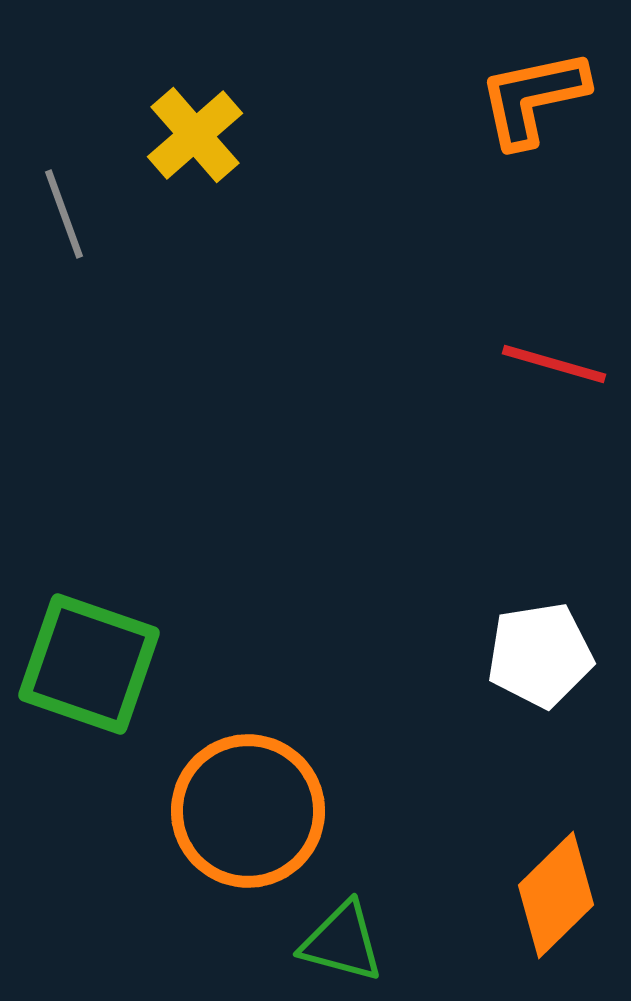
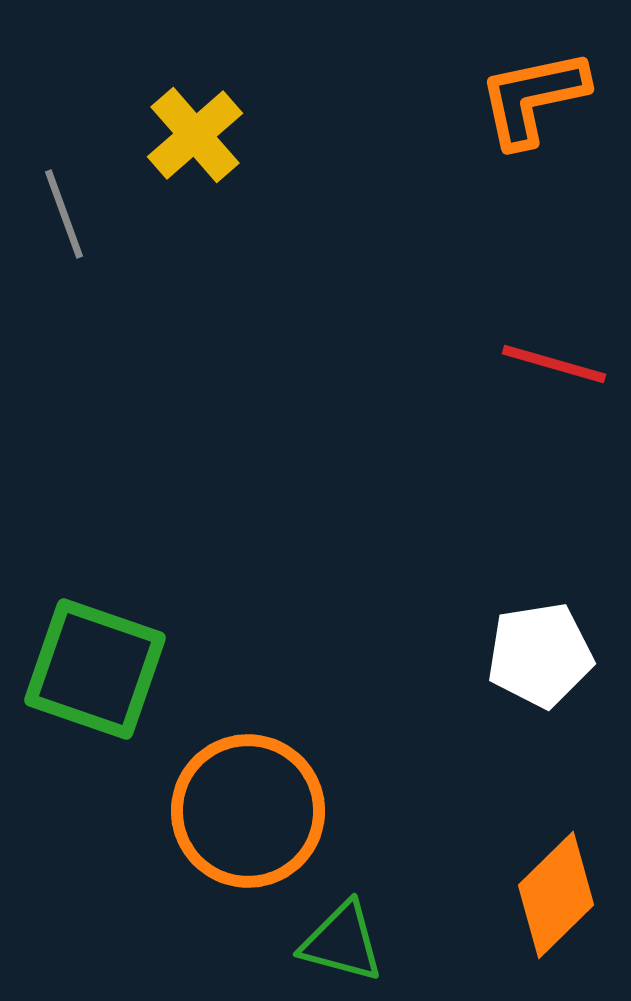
green square: moved 6 px right, 5 px down
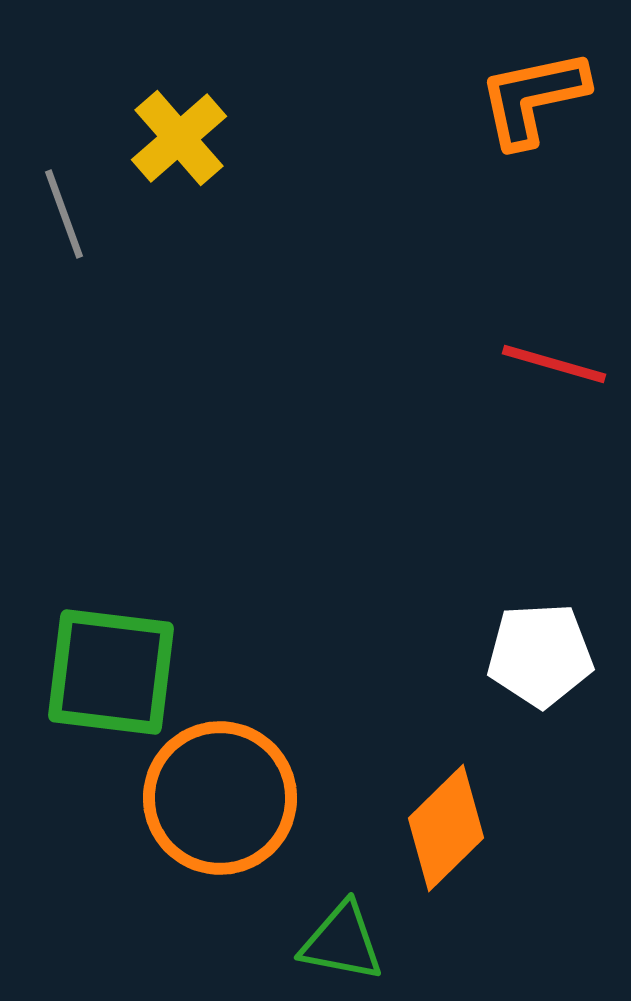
yellow cross: moved 16 px left, 3 px down
white pentagon: rotated 6 degrees clockwise
green square: moved 16 px right, 3 px down; rotated 12 degrees counterclockwise
orange circle: moved 28 px left, 13 px up
orange diamond: moved 110 px left, 67 px up
green triangle: rotated 4 degrees counterclockwise
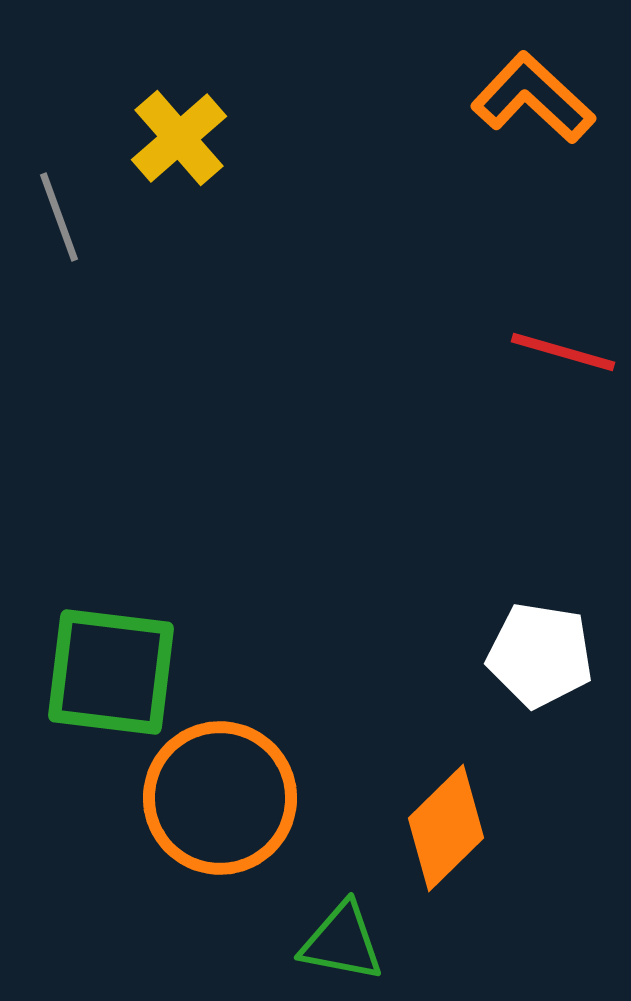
orange L-shape: rotated 55 degrees clockwise
gray line: moved 5 px left, 3 px down
red line: moved 9 px right, 12 px up
white pentagon: rotated 12 degrees clockwise
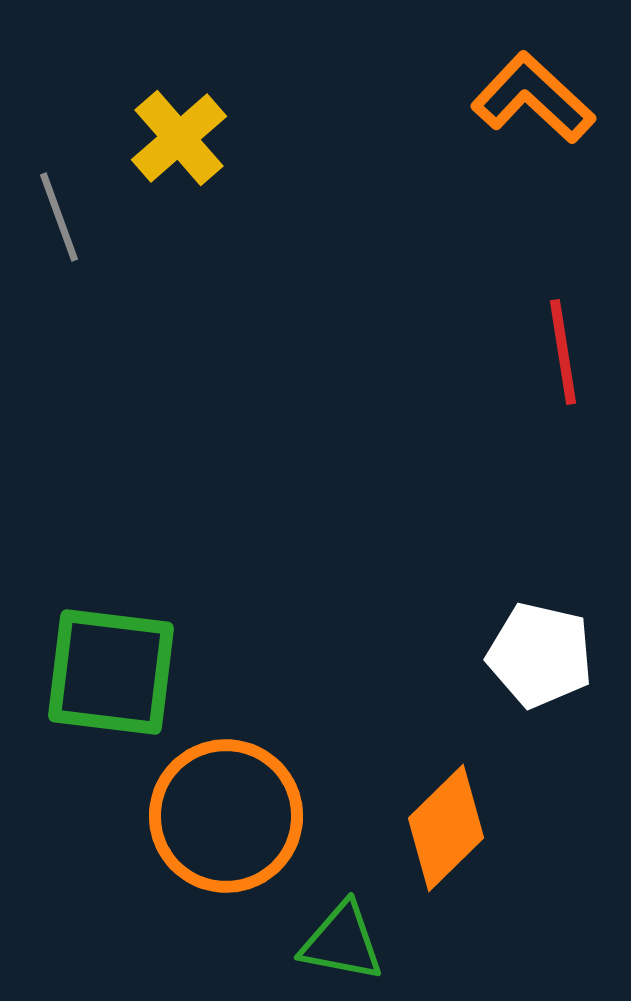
red line: rotated 65 degrees clockwise
white pentagon: rotated 4 degrees clockwise
orange circle: moved 6 px right, 18 px down
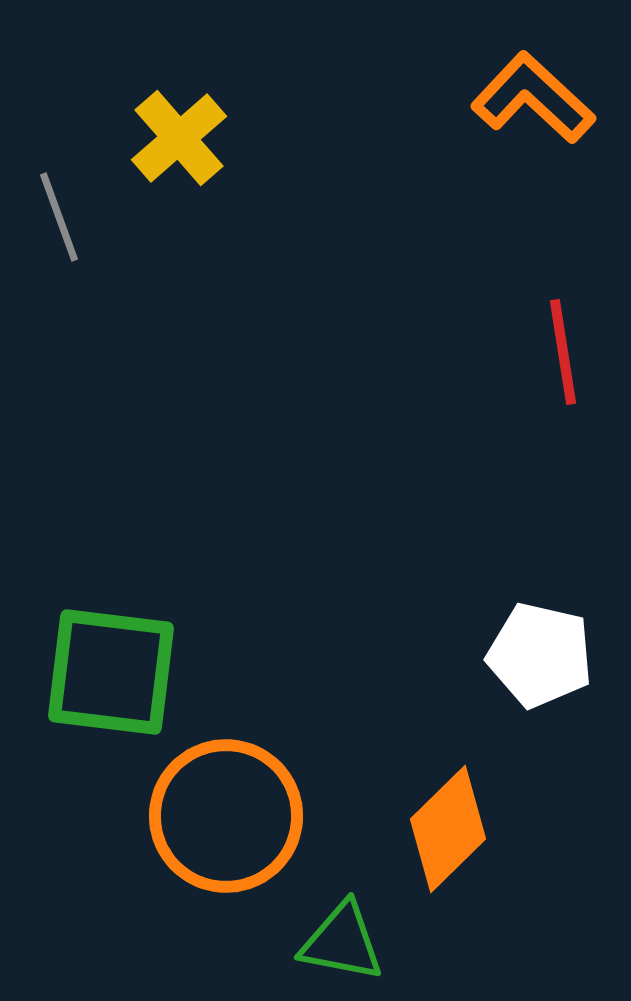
orange diamond: moved 2 px right, 1 px down
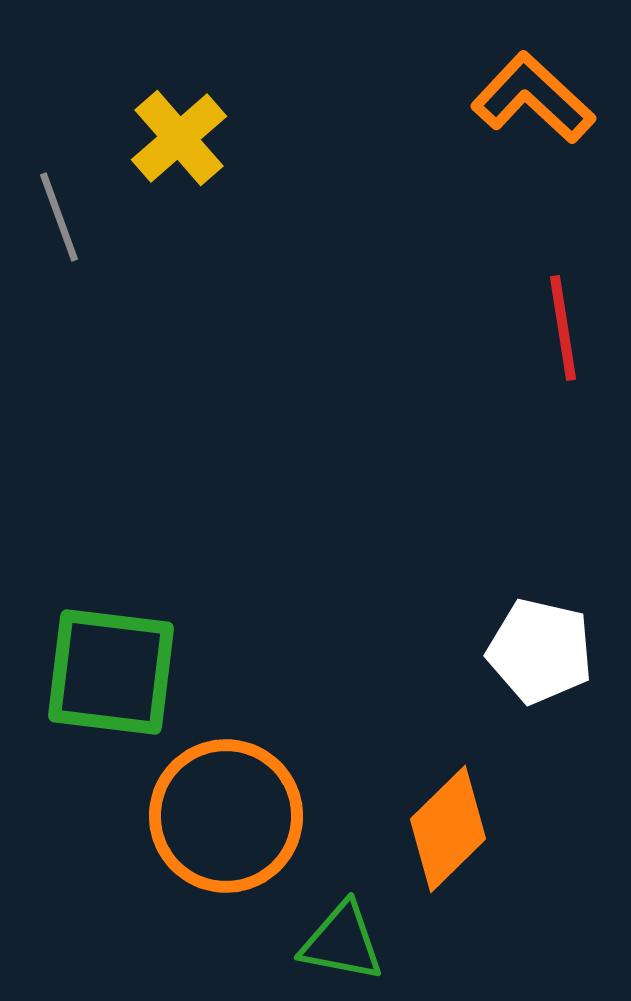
red line: moved 24 px up
white pentagon: moved 4 px up
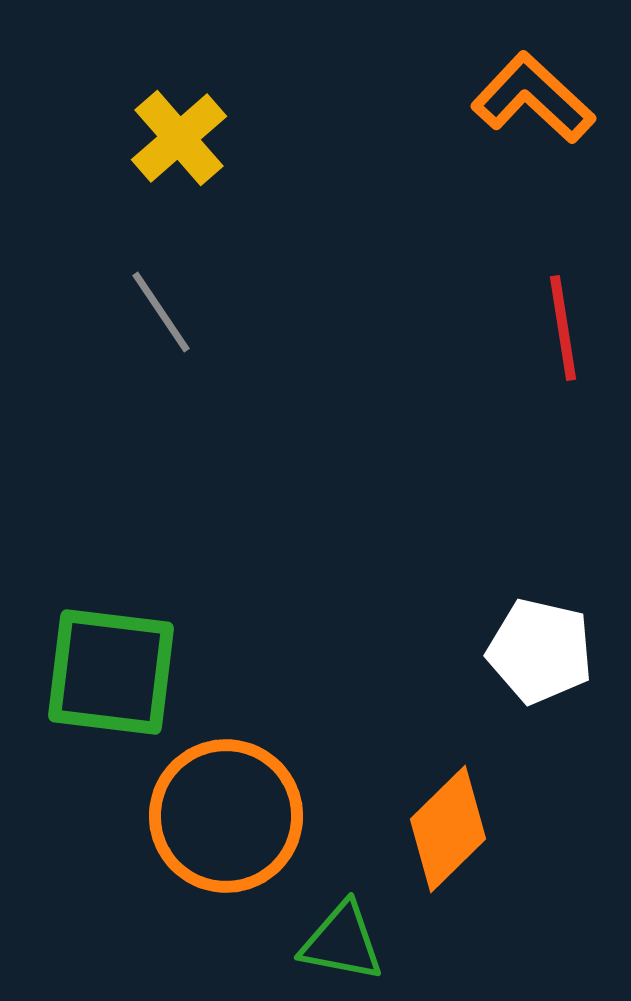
gray line: moved 102 px right, 95 px down; rotated 14 degrees counterclockwise
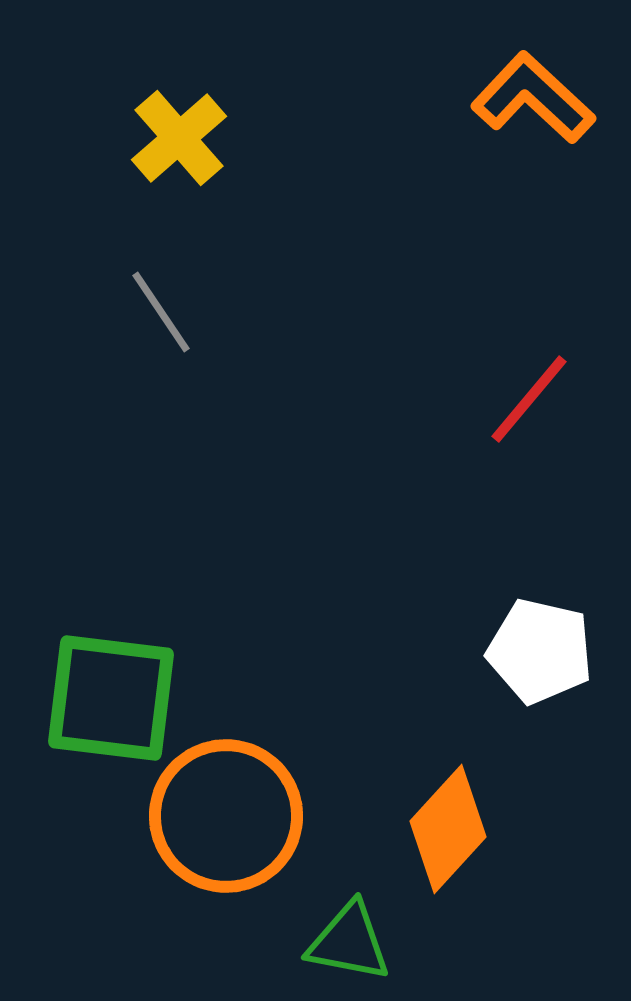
red line: moved 34 px left, 71 px down; rotated 49 degrees clockwise
green square: moved 26 px down
orange diamond: rotated 3 degrees counterclockwise
green triangle: moved 7 px right
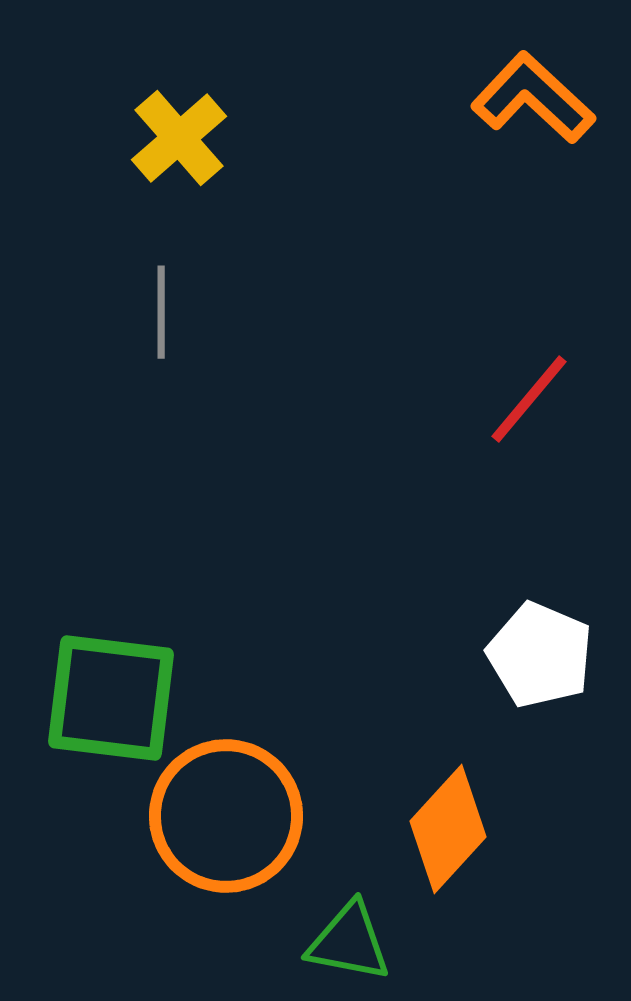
gray line: rotated 34 degrees clockwise
white pentagon: moved 4 px down; rotated 10 degrees clockwise
